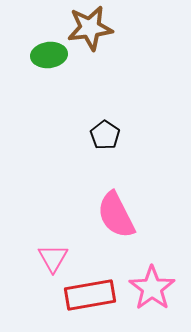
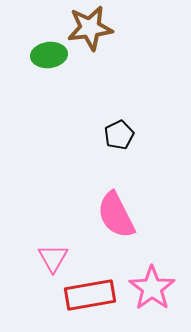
black pentagon: moved 14 px right; rotated 12 degrees clockwise
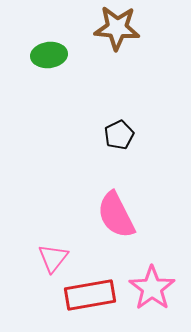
brown star: moved 27 px right; rotated 12 degrees clockwise
pink triangle: rotated 8 degrees clockwise
